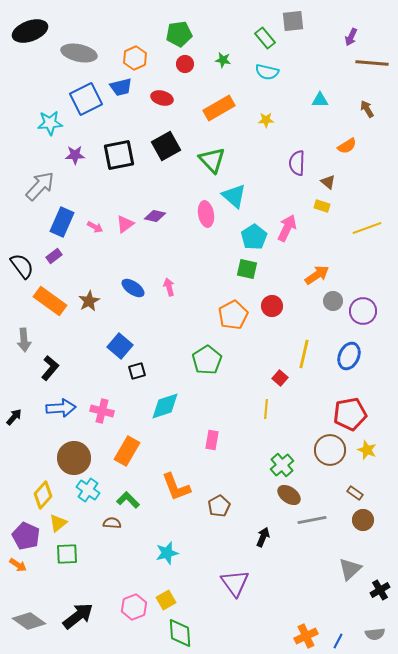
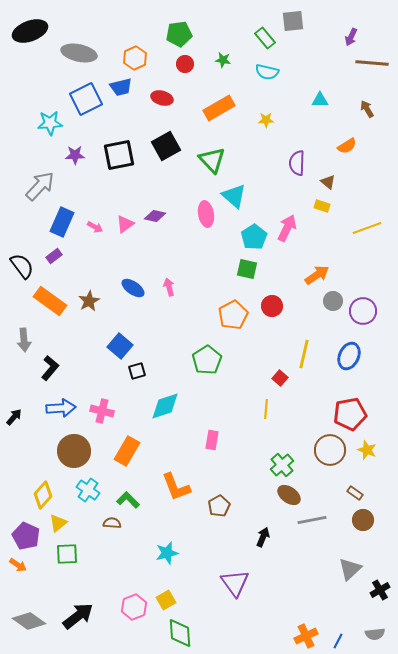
brown circle at (74, 458): moved 7 px up
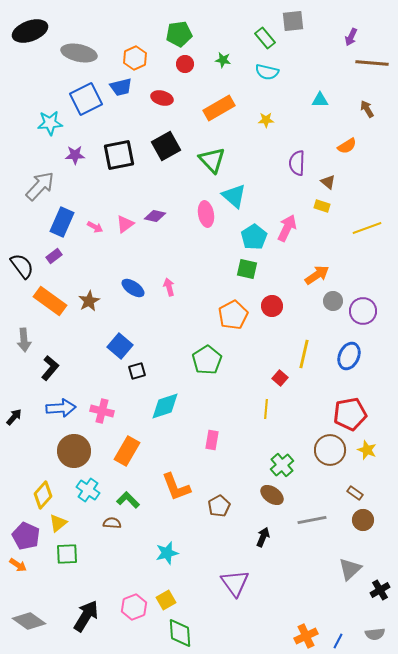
brown ellipse at (289, 495): moved 17 px left
black arrow at (78, 616): moved 8 px right; rotated 20 degrees counterclockwise
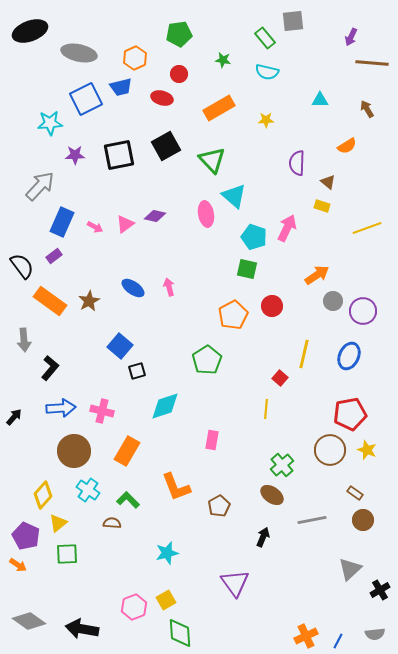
red circle at (185, 64): moved 6 px left, 10 px down
cyan pentagon at (254, 237): rotated 20 degrees counterclockwise
black arrow at (86, 616): moved 4 px left, 13 px down; rotated 112 degrees counterclockwise
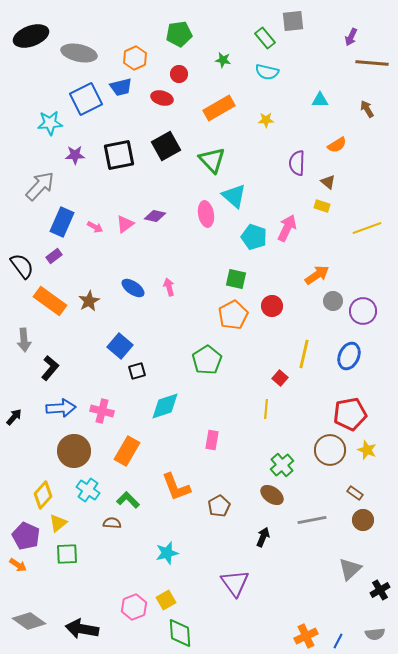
black ellipse at (30, 31): moved 1 px right, 5 px down
orange semicircle at (347, 146): moved 10 px left, 1 px up
green square at (247, 269): moved 11 px left, 10 px down
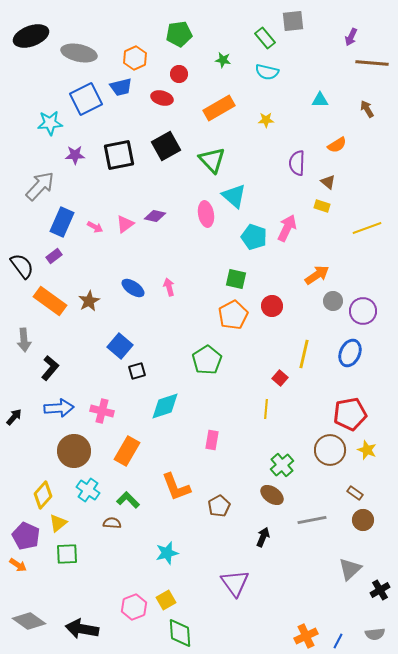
blue ellipse at (349, 356): moved 1 px right, 3 px up
blue arrow at (61, 408): moved 2 px left
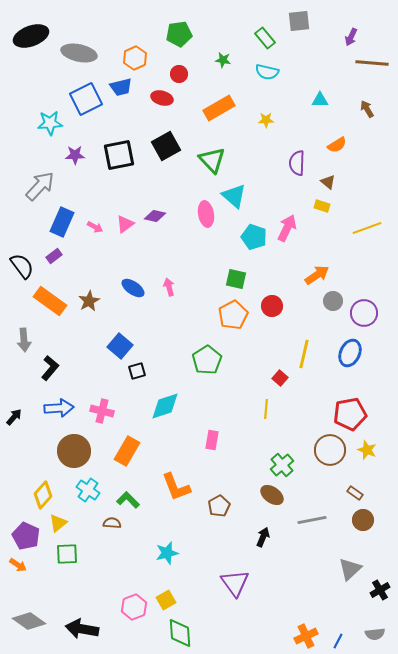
gray square at (293, 21): moved 6 px right
purple circle at (363, 311): moved 1 px right, 2 px down
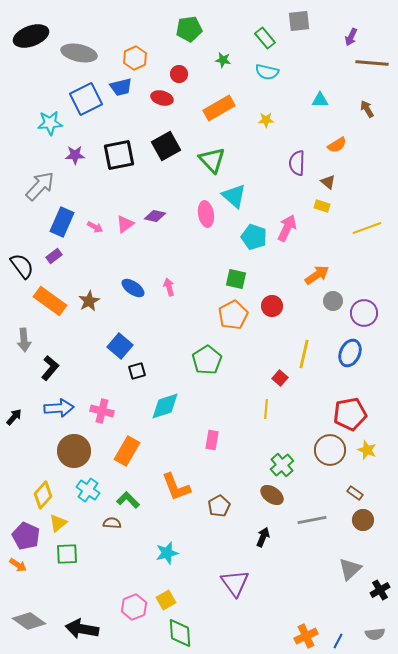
green pentagon at (179, 34): moved 10 px right, 5 px up
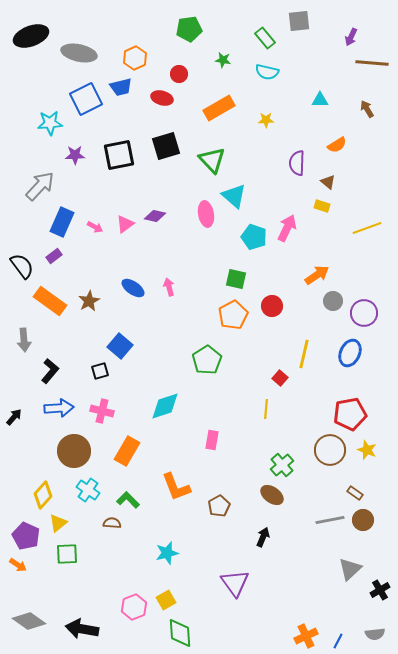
black square at (166, 146): rotated 12 degrees clockwise
black L-shape at (50, 368): moved 3 px down
black square at (137, 371): moved 37 px left
gray line at (312, 520): moved 18 px right
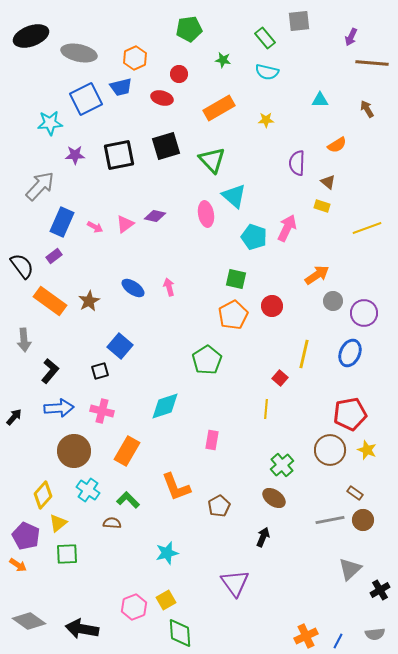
brown ellipse at (272, 495): moved 2 px right, 3 px down
